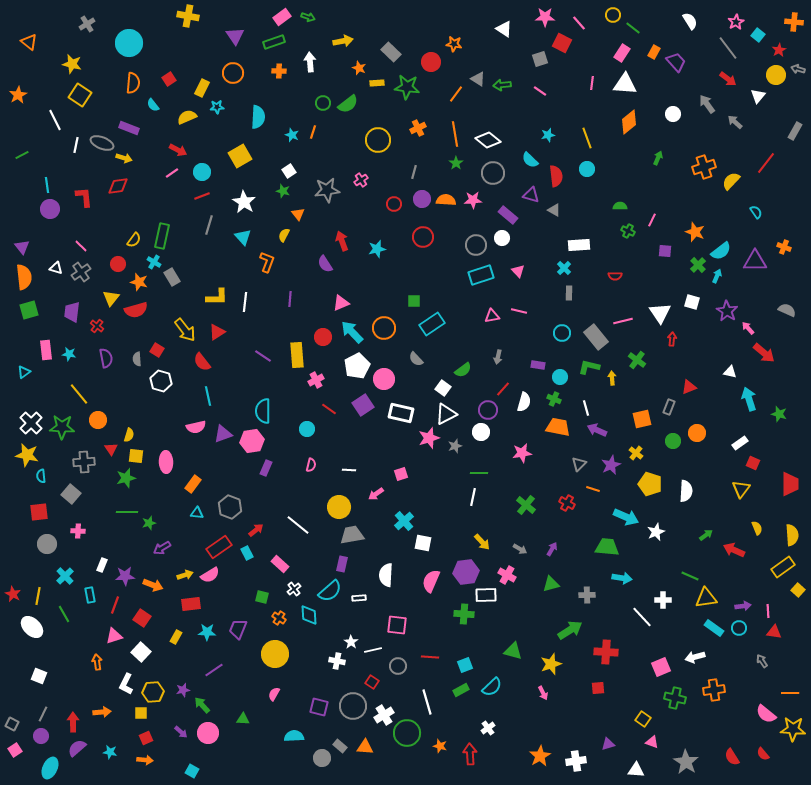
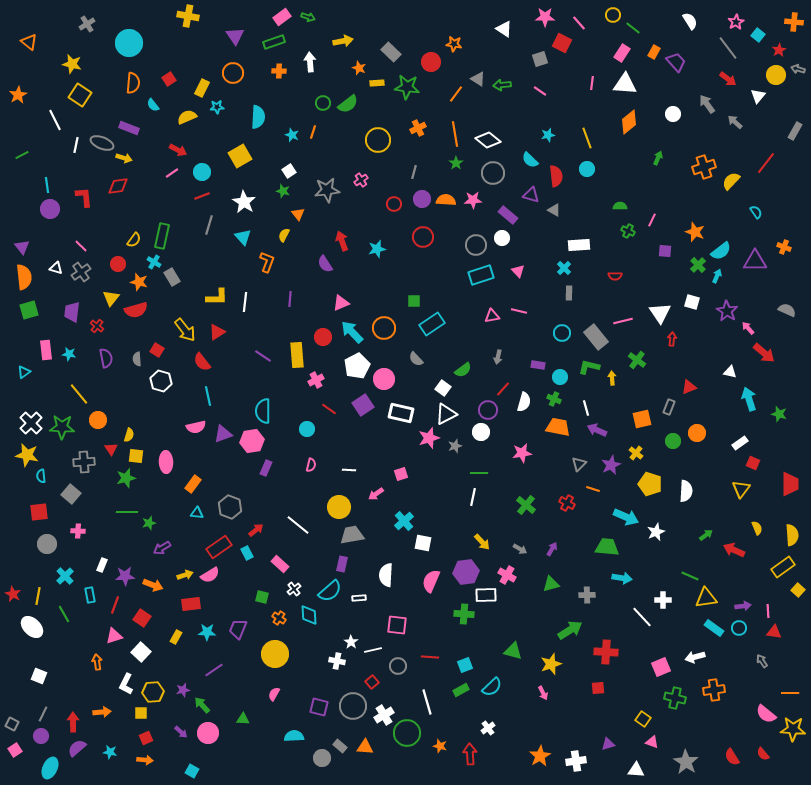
red square at (372, 682): rotated 16 degrees clockwise
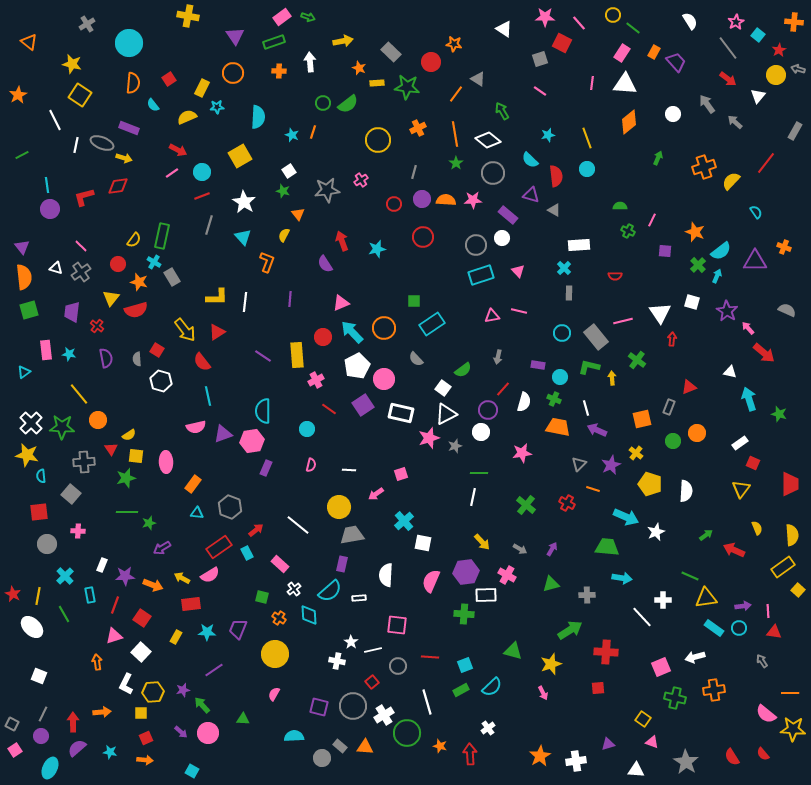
green arrow at (502, 85): moved 26 px down; rotated 66 degrees clockwise
red L-shape at (84, 197): rotated 100 degrees counterclockwise
yellow semicircle at (129, 435): rotated 40 degrees clockwise
yellow arrow at (185, 575): moved 3 px left, 3 px down; rotated 133 degrees counterclockwise
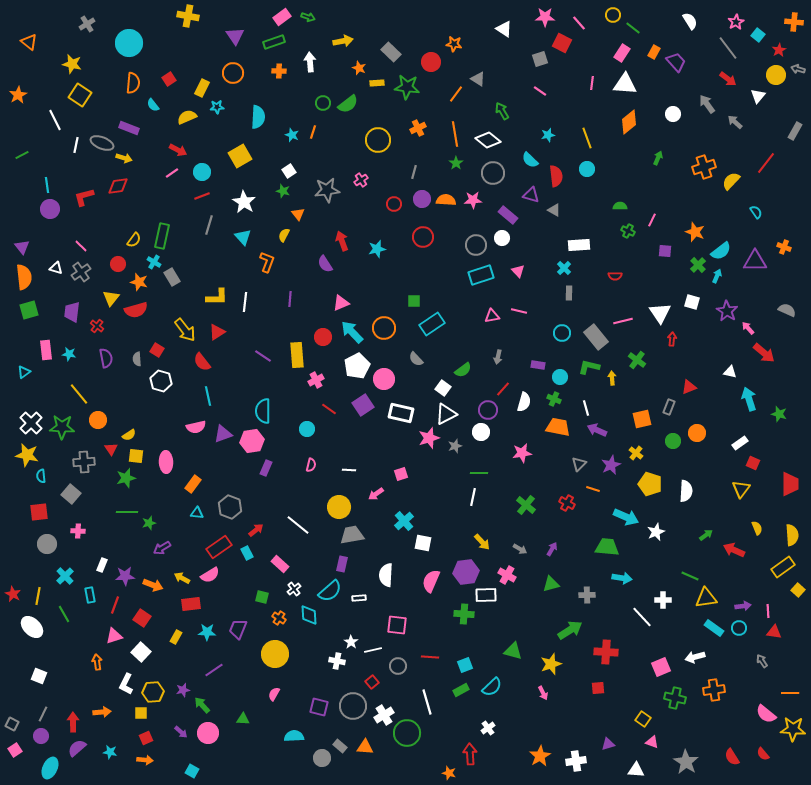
orange star at (440, 746): moved 9 px right, 27 px down
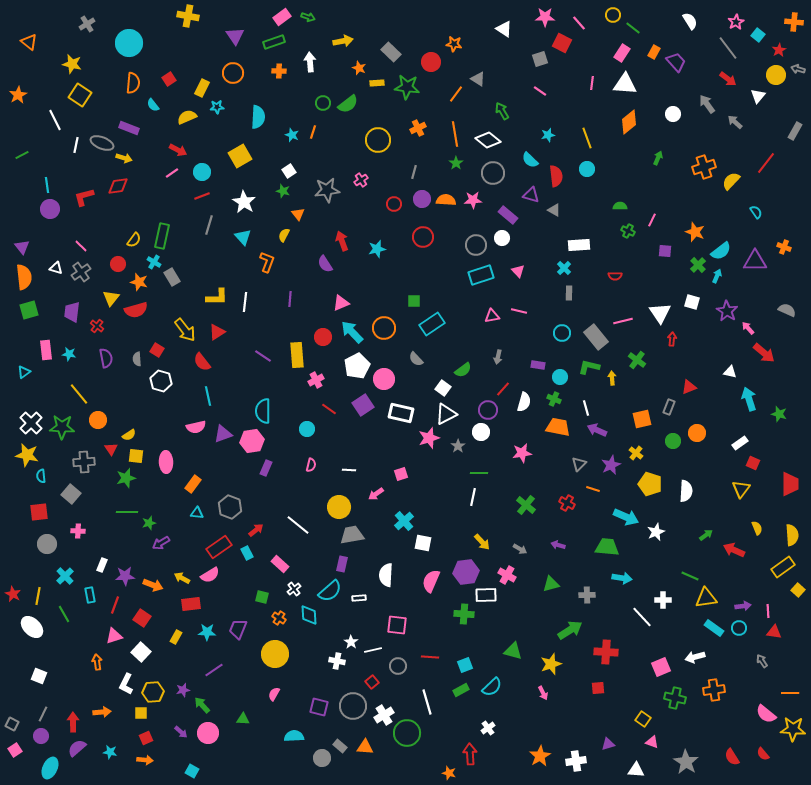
gray star at (455, 446): moved 3 px right; rotated 16 degrees counterclockwise
purple arrow at (162, 548): moved 1 px left, 5 px up
purple arrow at (552, 549): moved 6 px right, 4 px up; rotated 104 degrees counterclockwise
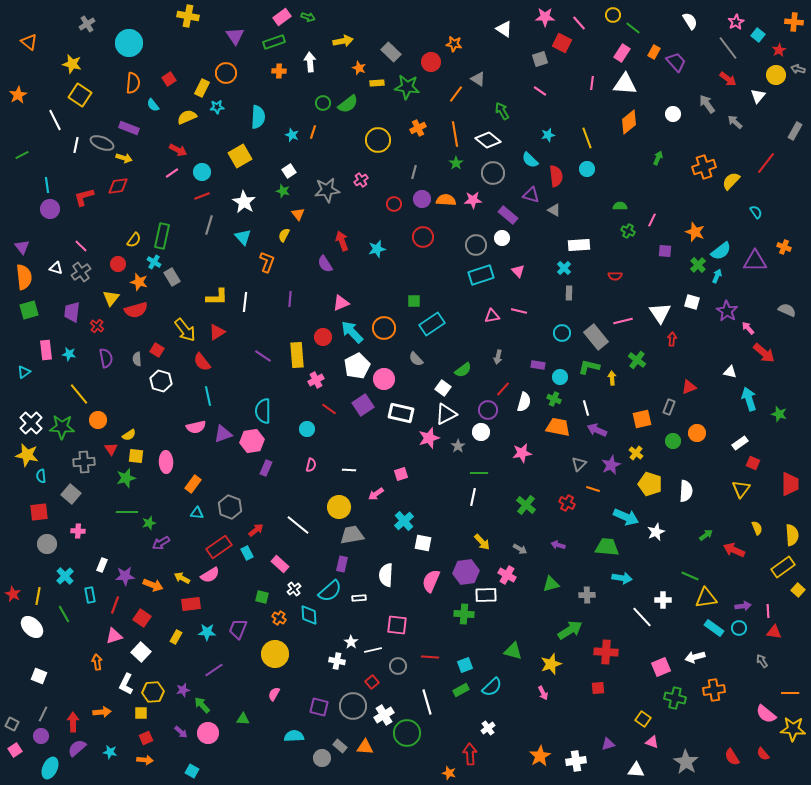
orange circle at (233, 73): moved 7 px left
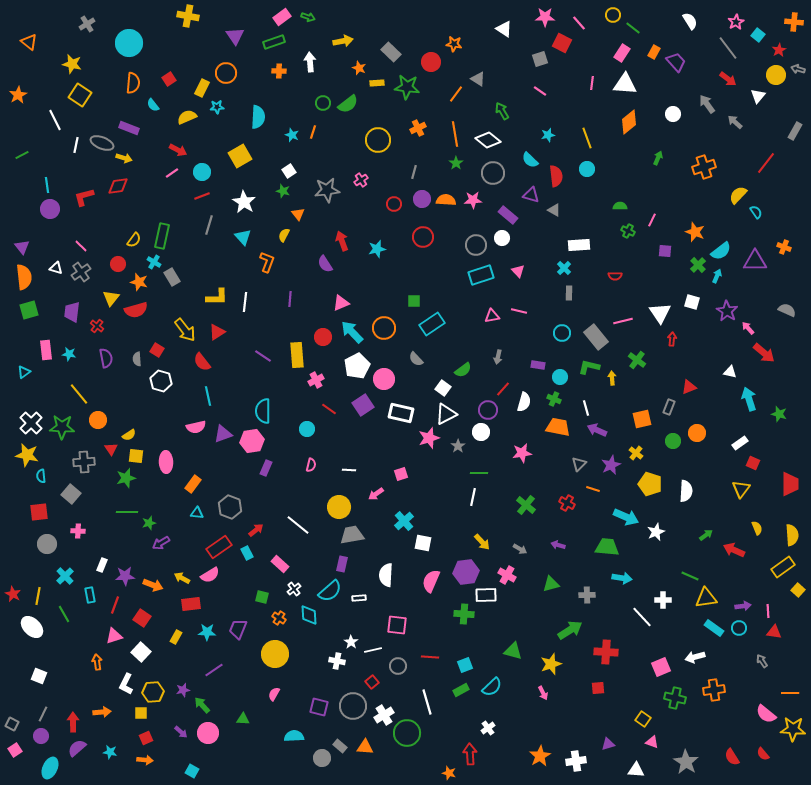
yellow semicircle at (731, 181): moved 7 px right, 14 px down
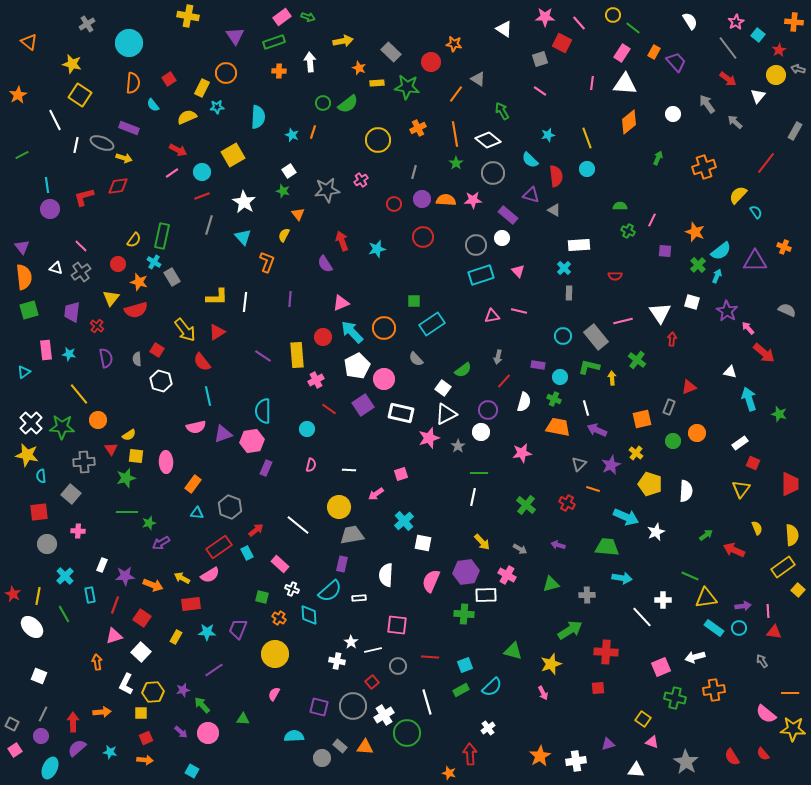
yellow square at (240, 156): moved 7 px left, 1 px up
cyan circle at (562, 333): moved 1 px right, 3 px down
red line at (503, 389): moved 1 px right, 8 px up
white cross at (294, 589): moved 2 px left; rotated 32 degrees counterclockwise
